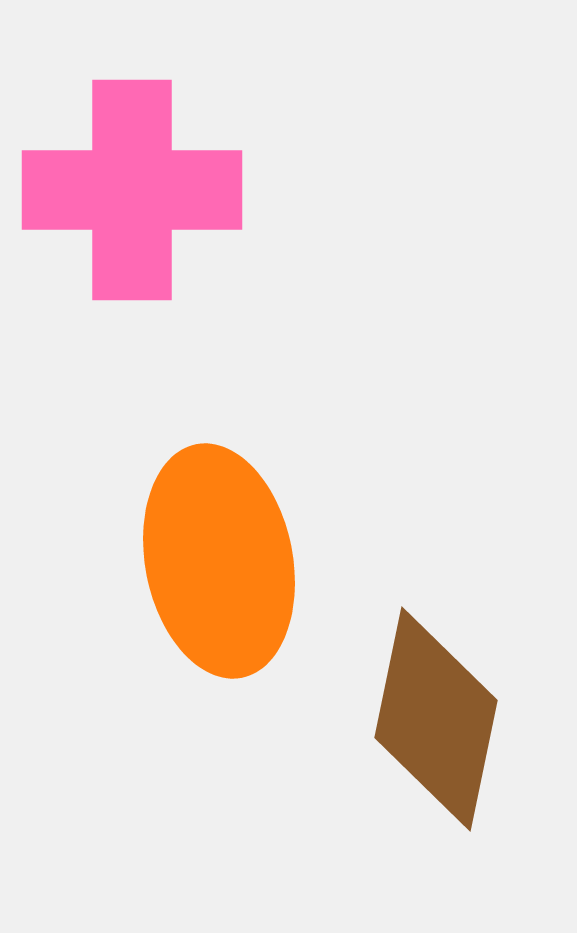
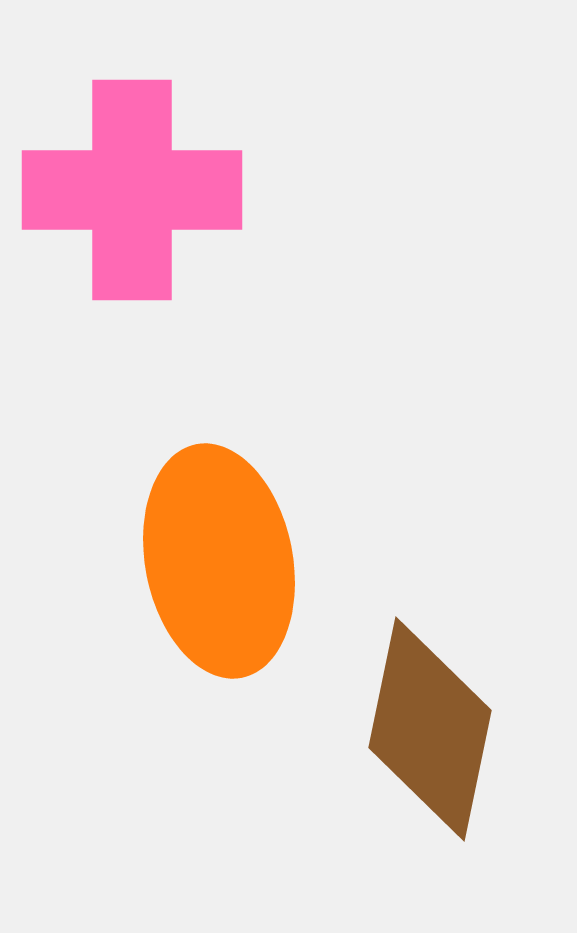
brown diamond: moved 6 px left, 10 px down
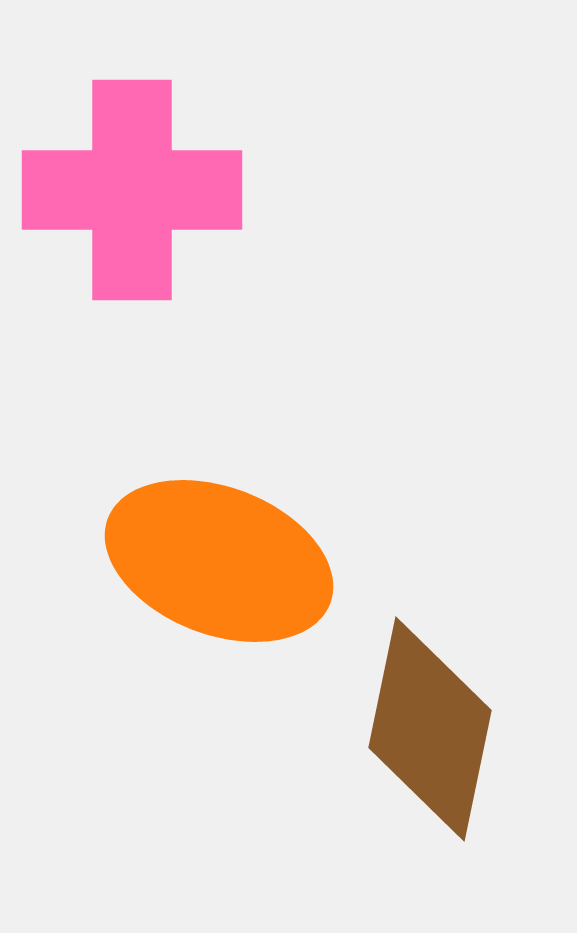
orange ellipse: rotated 58 degrees counterclockwise
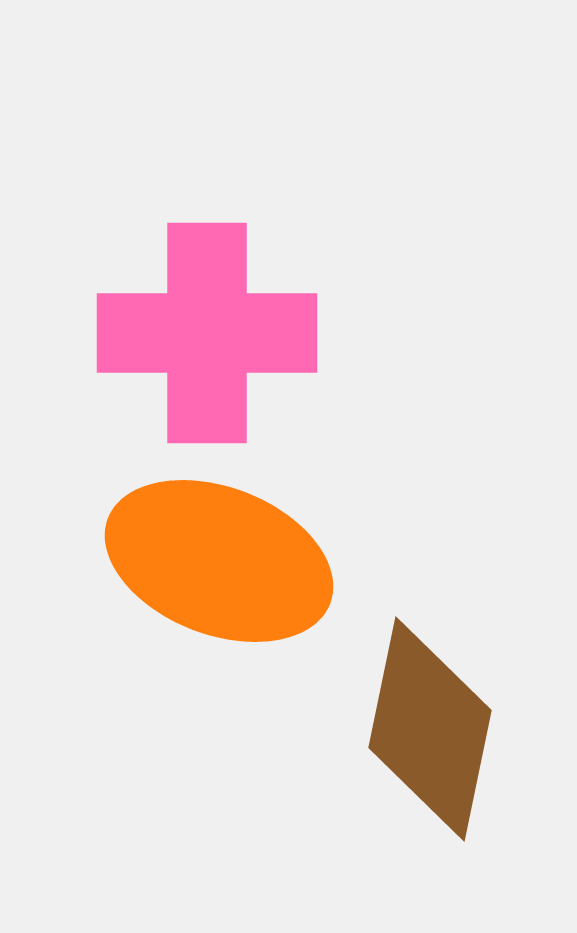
pink cross: moved 75 px right, 143 px down
